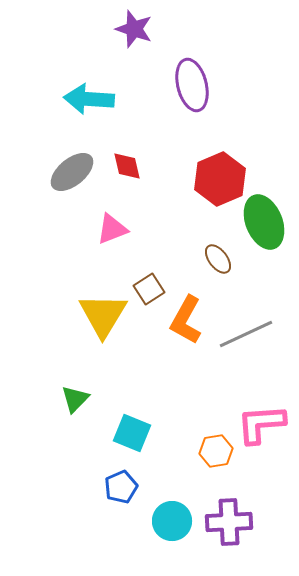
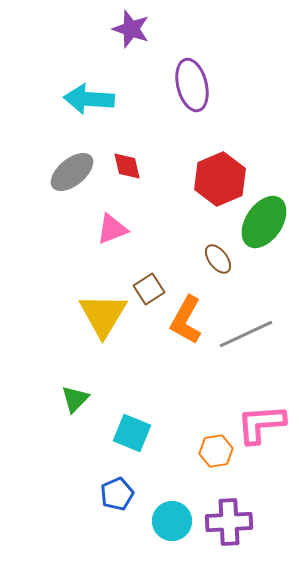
purple star: moved 3 px left
green ellipse: rotated 56 degrees clockwise
blue pentagon: moved 4 px left, 7 px down
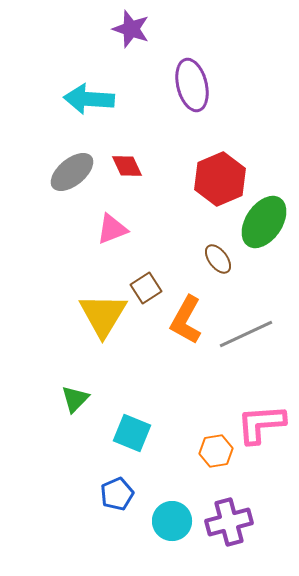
red diamond: rotated 12 degrees counterclockwise
brown square: moved 3 px left, 1 px up
purple cross: rotated 12 degrees counterclockwise
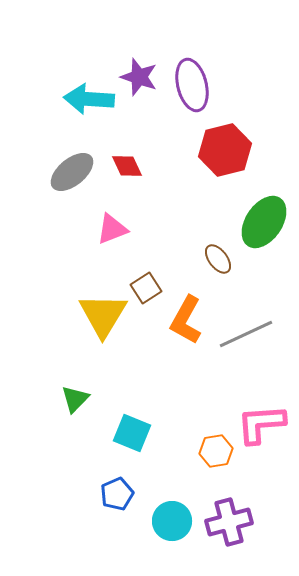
purple star: moved 8 px right, 48 px down
red hexagon: moved 5 px right, 29 px up; rotated 9 degrees clockwise
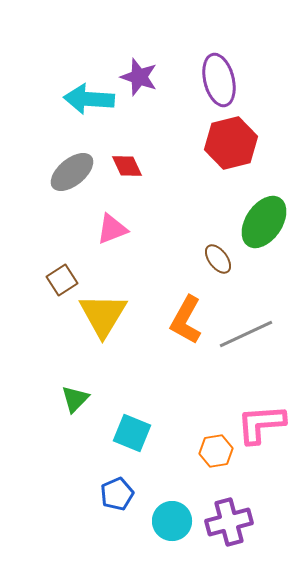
purple ellipse: moved 27 px right, 5 px up
red hexagon: moved 6 px right, 7 px up
brown square: moved 84 px left, 8 px up
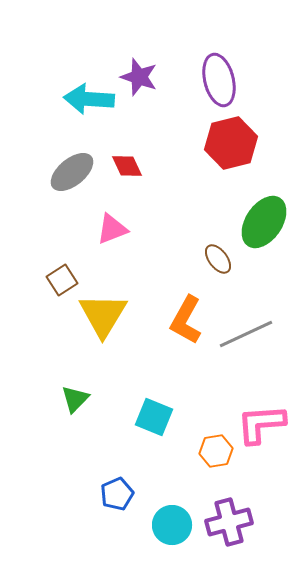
cyan square: moved 22 px right, 16 px up
cyan circle: moved 4 px down
